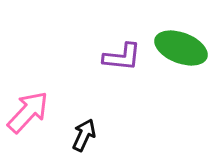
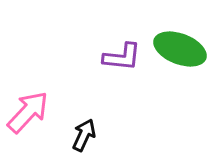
green ellipse: moved 1 px left, 1 px down
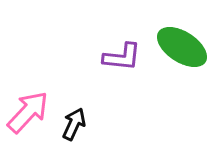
green ellipse: moved 2 px right, 2 px up; rotated 12 degrees clockwise
black arrow: moved 10 px left, 11 px up
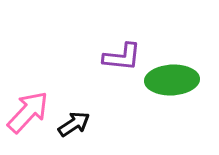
green ellipse: moved 10 px left, 33 px down; rotated 36 degrees counterclockwise
black arrow: rotated 32 degrees clockwise
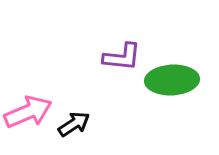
pink arrow: rotated 24 degrees clockwise
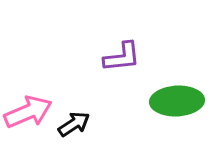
purple L-shape: rotated 12 degrees counterclockwise
green ellipse: moved 5 px right, 21 px down
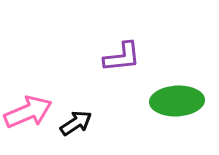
black arrow: moved 2 px right, 1 px up
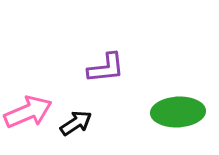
purple L-shape: moved 16 px left, 11 px down
green ellipse: moved 1 px right, 11 px down
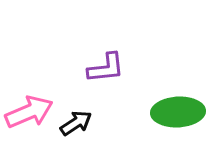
pink arrow: moved 1 px right
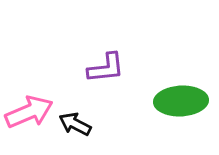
green ellipse: moved 3 px right, 11 px up
black arrow: moved 1 px left, 1 px down; rotated 120 degrees counterclockwise
